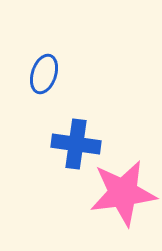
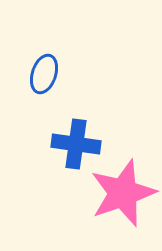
pink star: rotated 12 degrees counterclockwise
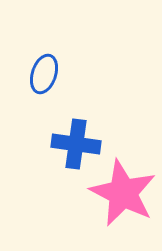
pink star: rotated 26 degrees counterclockwise
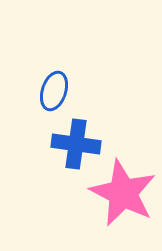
blue ellipse: moved 10 px right, 17 px down
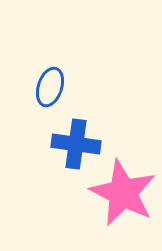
blue ellipse: moved 4 px left, 4 px up
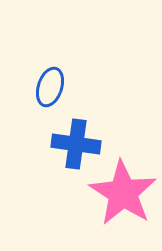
pink star: rotated 6 degrees clockwise
